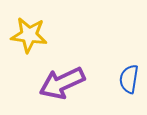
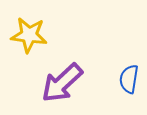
purple arrow: rotated 18 degrees counterclockwise
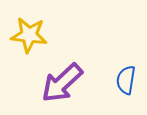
blue semicircle: moved 3 px left, 1 px down
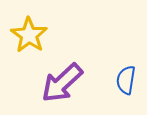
yellow star: rotated 27 degrees clockwise
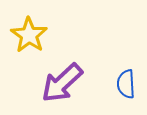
blue semicircle: moved 4 px down; rotated 12 degrees counterclockwise
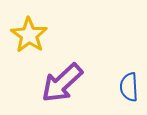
blue semicircle: moved 3 px right, 3 px down
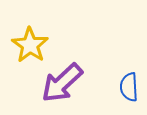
yellow star: moved 1 px right, 10 px down
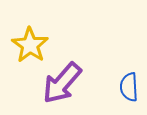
purple arrow: rotated 6 degrees counterclockwise
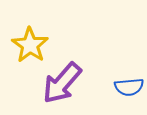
blue semicircle: rotated 92 degrees counterclockwise
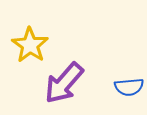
purple arrow: moved 2 px right
